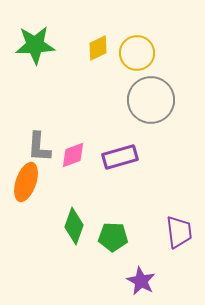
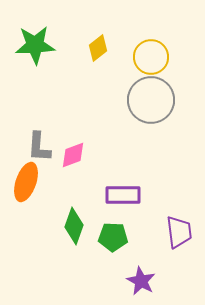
yellow diamond: rotated 12 degrees counterclockwise
yellow circle: moved 14 px right, 4 px down
purple rectangle: moved 3 px right, 38 px down; rotated 16 degrees clockwise
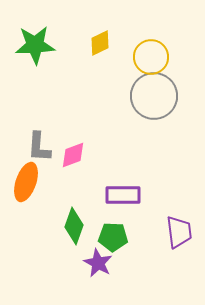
yellow diamond: moved 2 px right, 5 px up; rotated 12 degrees clockwise
gray circle: moved 3 px right, 4 px up
purple star: moved 43 px left, 18 px up
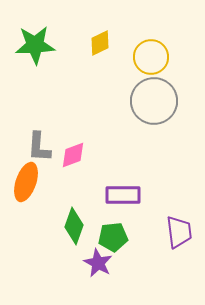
gray circle: moved 5 px down
green pentagon: rotated 8 degrees counterclockwise
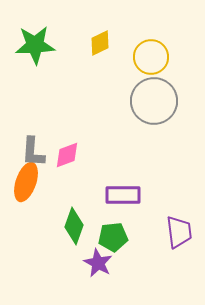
gray L-shape: moved 6 px left, 5 px down
pink diamond: moved 6 px left
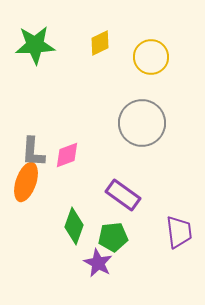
gray circle: moved 12 px left, 22 px down
purple rectangle: rotated 36 degrees clockwise
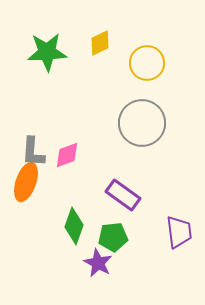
green star: moved 12 px right, 7 px down
yellow circle: moved 4 px left, 6 px down
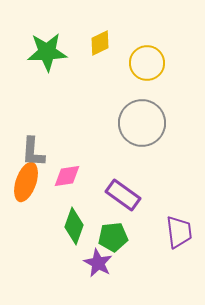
pink diamond: moved 21 px down; rotated 12 degrees clockwise
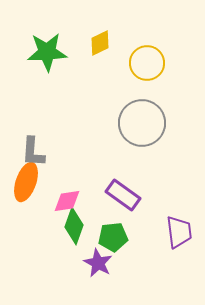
pink diamond: moved 25 px down
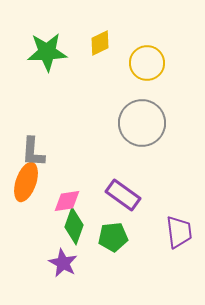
purple star: moved 35 px left
